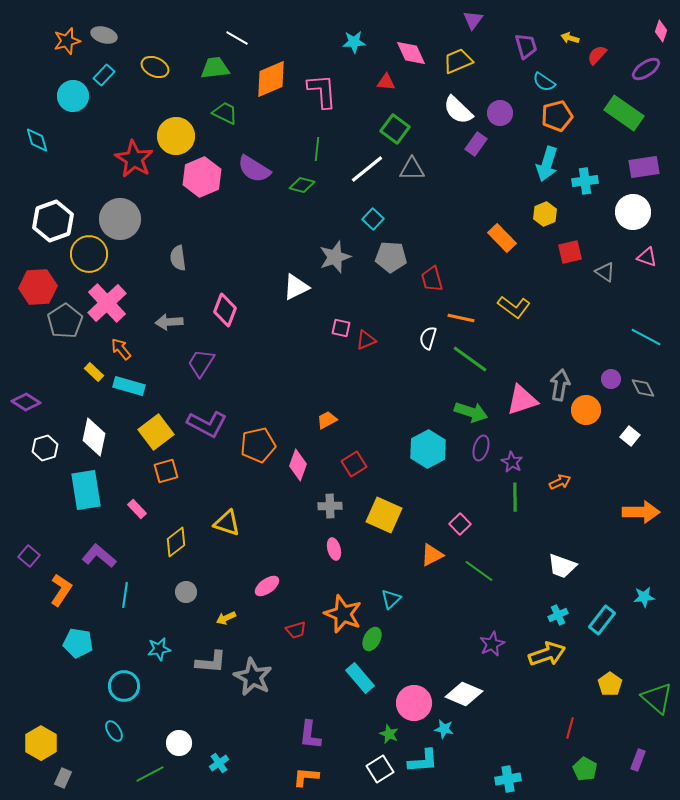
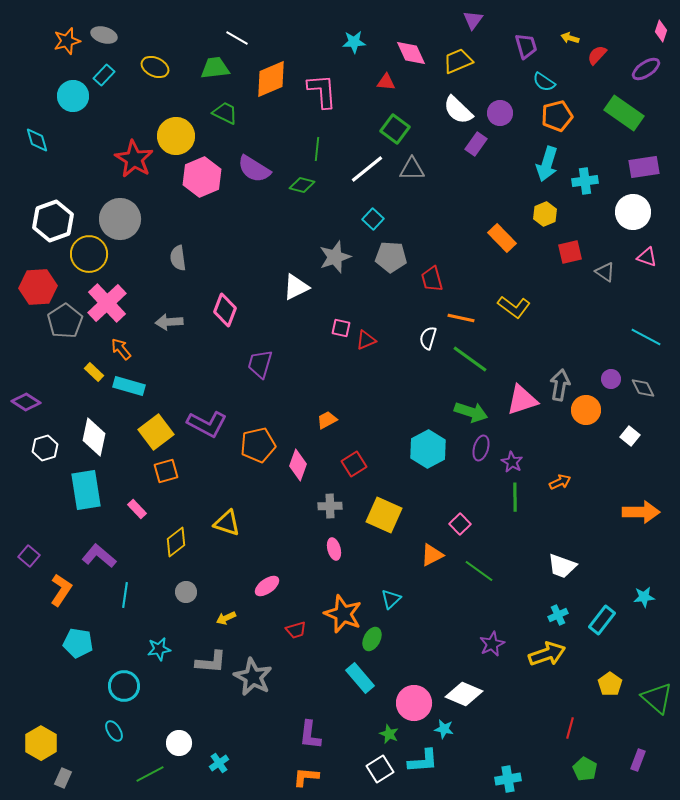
purple trapezoid at (201, 363): moved 59 px right, 1 px down; rotated 16 degrees counterclockwise
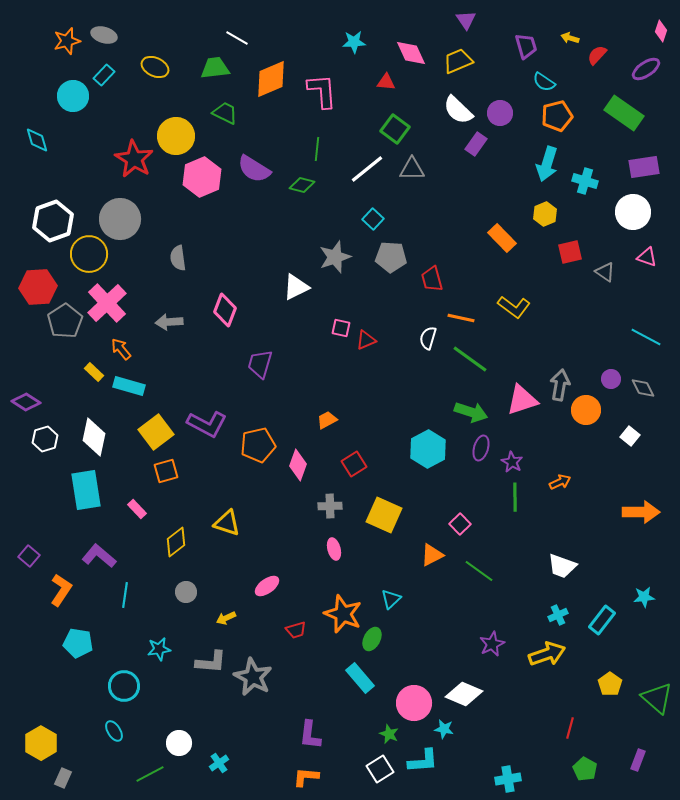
purple triangle at (473, 20): moved 7 px left; rotated 10 degrees counterclockwise
cyan cross at (585, 181): rotated 25 degrees clockwise
white hexagon at (45, 448): moved 9 px up
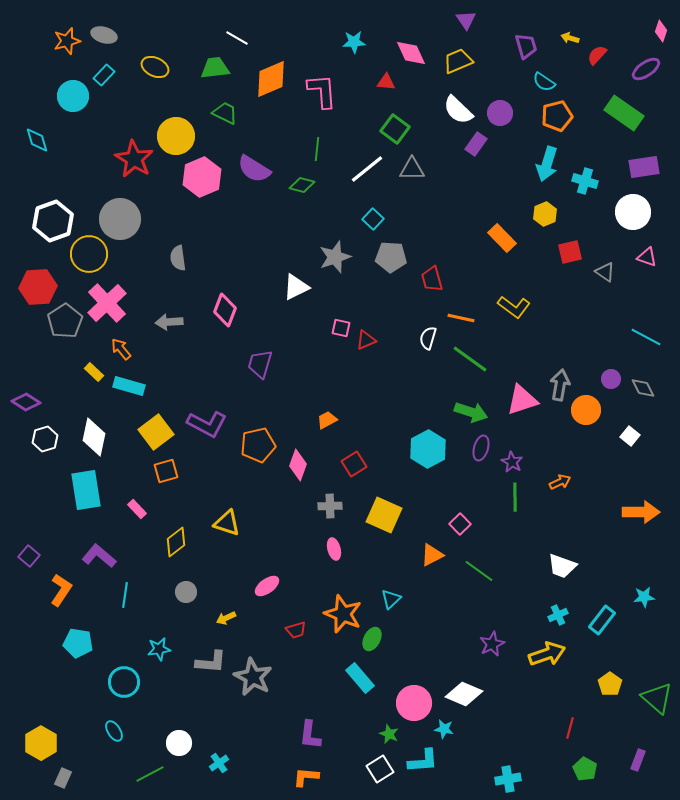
cyan circle at (124, 686): moved 4 px up
